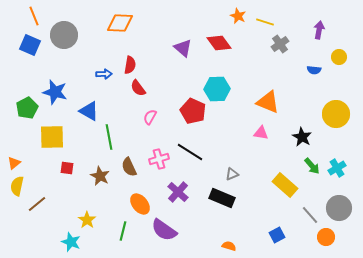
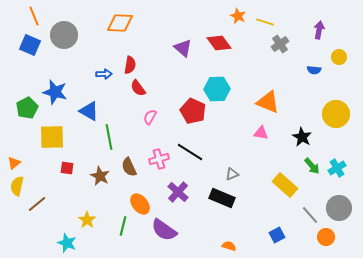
green line at (123, 231): moved 5 px up
cyan star at (71, 242): moved 4 px left, 1 px down
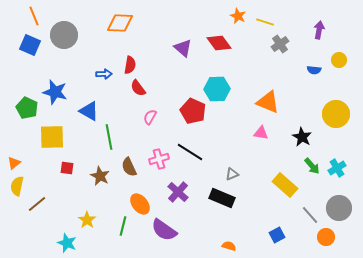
yellow circle at (339, 57): moved 3 px down
green pentagon at (27, 108): rotated 20 degrees counterclockwise
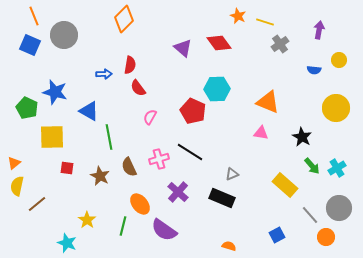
orange diamond at (120, 23): moved 4 px right, 4 px up; rotated 48 degrees counterclockwise
yellow circle at (336, 114): moved 6 px up
